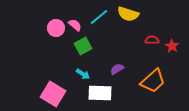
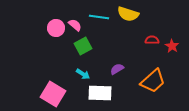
cyan line: rotated 48 degrees clockwise
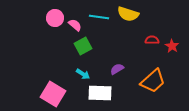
pink circle: moved 1 px left, 10 px up
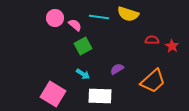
white rectangle: moved 3 px down
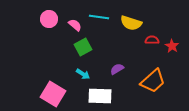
yellow semicircle: moved 3 px right, 9 px down
pink circle: moved 6 px left, 1 px down
green square: moved 1 px down
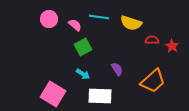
purple semicircle: rotated 88 degrees clockwise
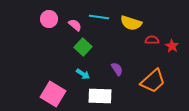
green square: rotated 18 degrees counterclockwise
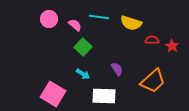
white rectangle: moved 4 px right
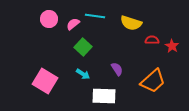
cyan line: moved 4 px left, 1 px up
pink semicircle: moved 2 px left, 1 px up; rotated 80 degrees counterclockwise
pink square: moved 8 px left, 13 px up
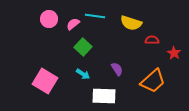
red star: moved 2 px right, 7 px down
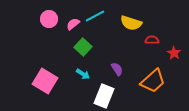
cyan line: rotated 36 degrees counterclockwise
white rectangle: rotated 70 degrees counterclockwise
